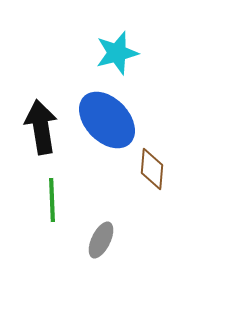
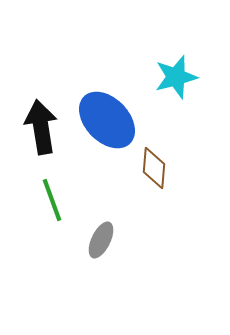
cyan star: moved 59 px right, 24 px down
brown diamond: moved 2 px right, 1 px up
green line: rotated 18 degrees counterclockwise
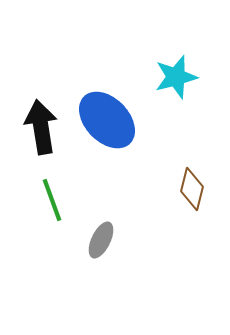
brown diamond: moved 38 px right, 21 px down; rotated 9 degrees clockwise
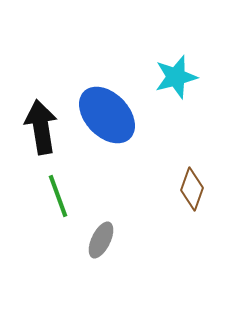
blue ellipse: moved 5 px up
brown diamond: rotated 6 degrees clockwise
green line: moved 6 px right, 4 px up
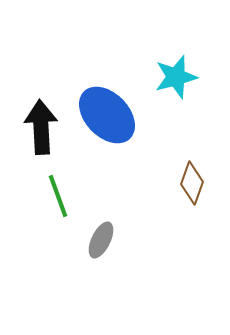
black arrow: rotated 6 degrees clockwise
brown diamond: moved 6 px up
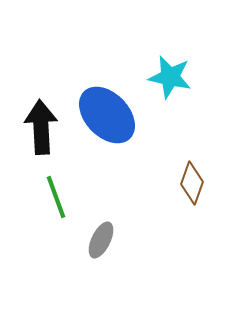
cyan star: moved 6 px left; rotated 27 degrees clockwise
green line: moved 2 px left, 1 px down
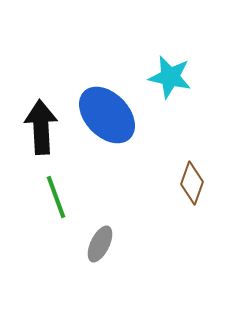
gray ellipse: moved 1 px left, 4 px down
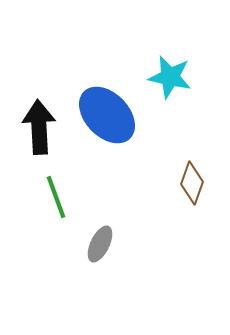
black arrow: moved 2 px left
